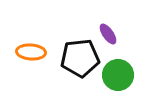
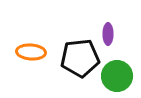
purple ellipse: rotated 35 degrees clockwise
green circle: moved 1 px left, 1 px down
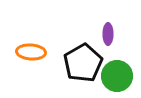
black pentagon: moved 3 px right, 5 px down; rotated 24 degrees counterclockwise
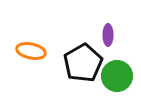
purple ellipse: moved 1 px down
orange ellipse: moved 1 px up; rotated 8 degrees clockwise
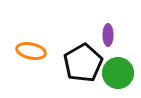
green circle: moved 1 px right, 3 px up
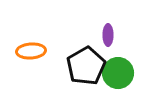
orange ellipse: rotated 16 degrees counterclockwise
black pentagon: moved 3 px right, 3 px down
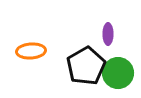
purple ellipse: moved 1 px up
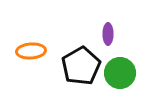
black pentagon: moved 5 px left
green circle: moved 2 px right
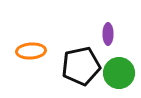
black pentagon: rotated 18 degrees clockwise
green circle: moved 1 px left
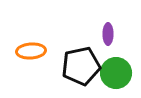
green circle: moved 3 px left
